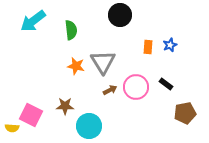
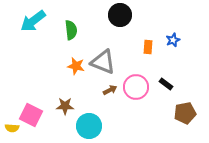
blue star: moved 3 px right, 5 px up
gray triangle: rotated 36 degrees counterclockwise
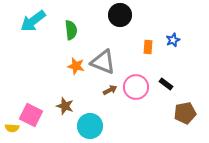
brown star: rotated 18 degrees clockwise
cyan circle: moved 1 px right
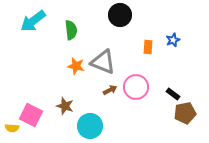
black rectangle: moved 7 px right, 10 px down
